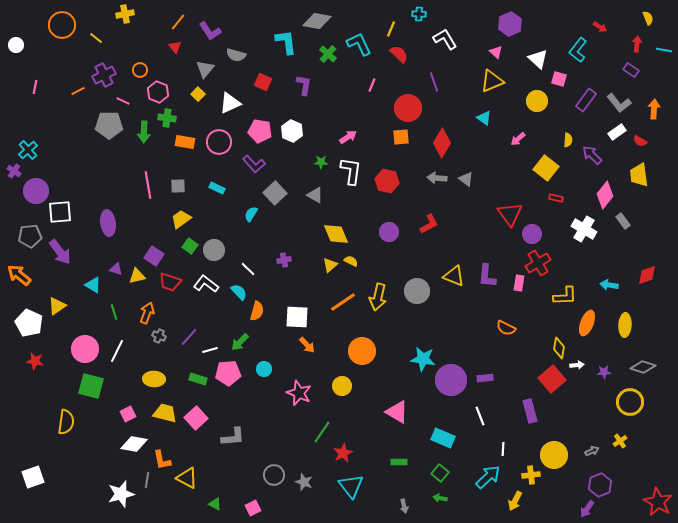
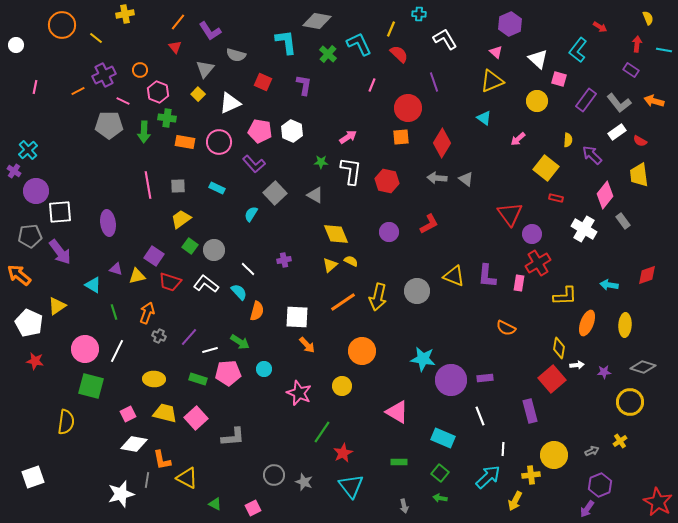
orange arrow at (654, 109): moved 8 px up; rotated 78 degrees counterclockwise
green arrow at (240, 342): rotated 102 degrees counterclockwise
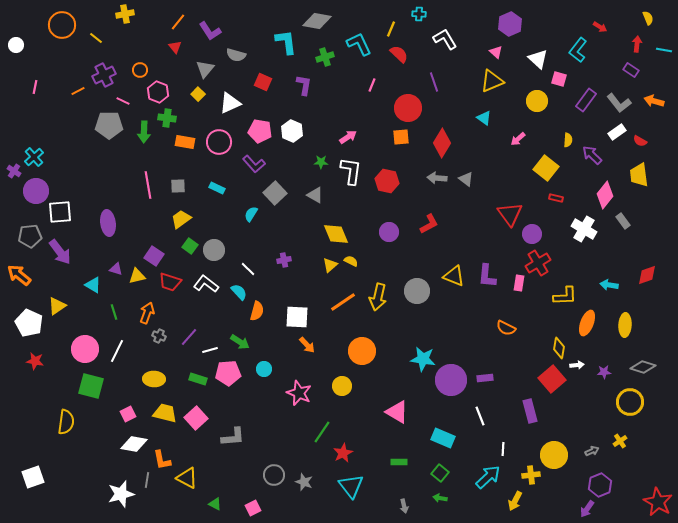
green cross at (328, 54): moved 3 px left, 3 px down; rotated 30 degrees clockwise
cyan cross at (28, 150): moved 6 px right, 7 px down
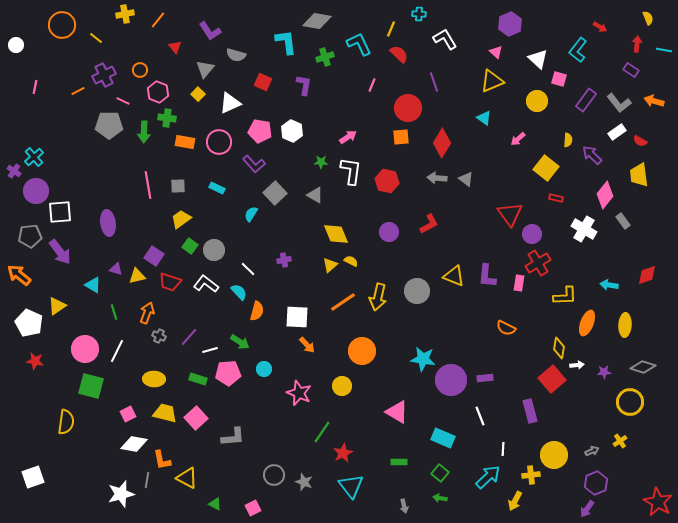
orange line at (178, 22): moved 20 px left, 2 px up
purple hexagon at (600, 485): moved 4 px left, 2 px up
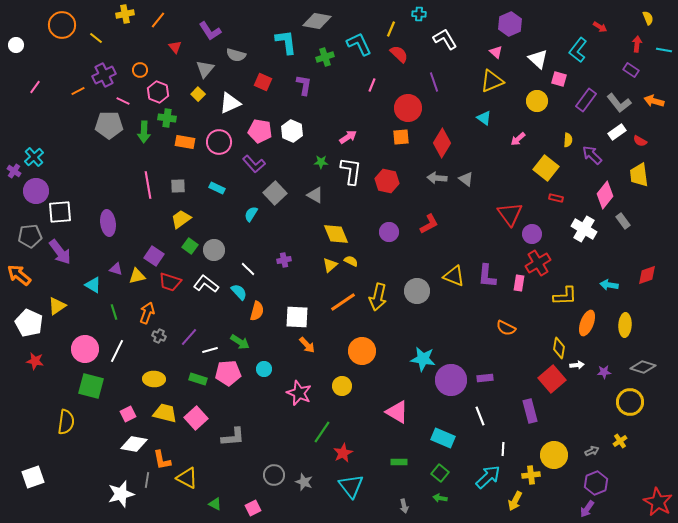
pink line at (35, 87): rotated 24 degrees clockwise
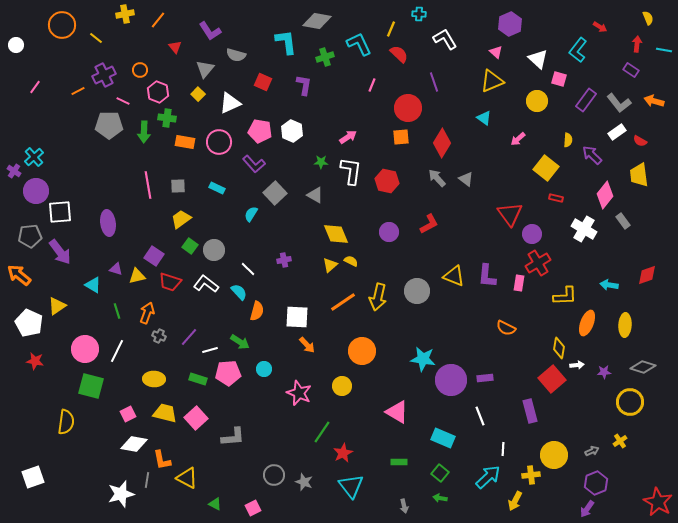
gray arrow at (437, 178): rotated 42 degrees clockwise
green line at (114, 312): moved 3 px right, 1 px up
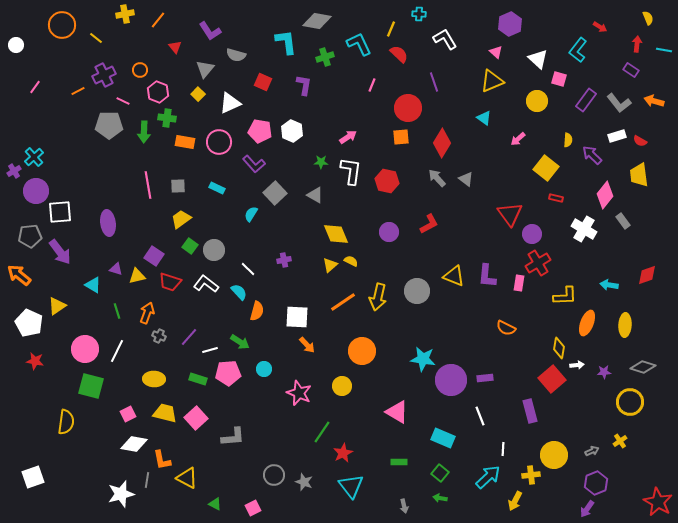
white rectangle at (617, 132): moved 4 px down; rotated 18 degrees clockwise
purple cross at (14, 171): rotated 24 degrees clockwise
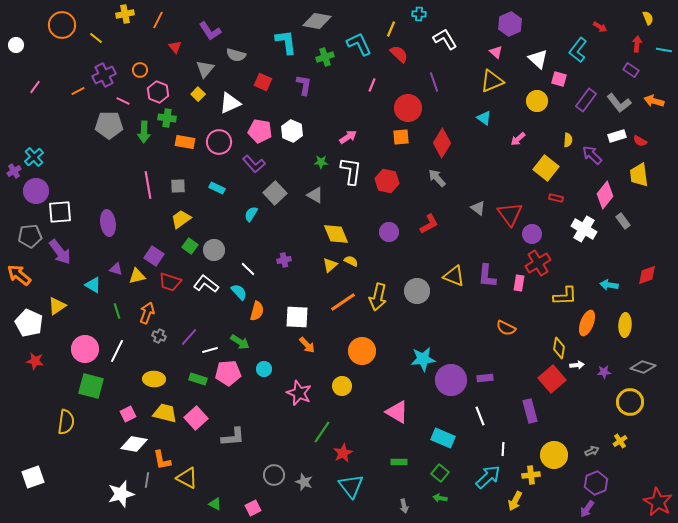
orange line at (158, 20): rotated 12 degrees counterclockwise
gray triangle at (466, 179): moved 12 px right, 29 px down
cyan star at (423, 359): rotated 15 degrees counterclockwise
